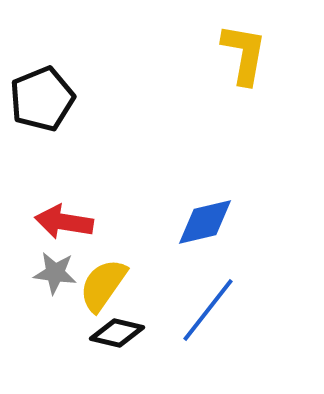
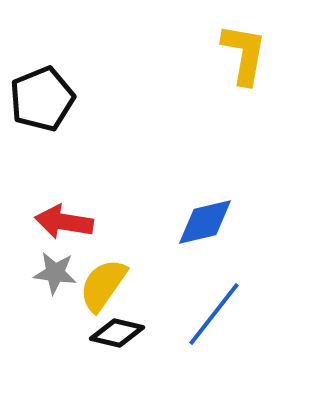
blue line: moved 6 px right, 4 px down
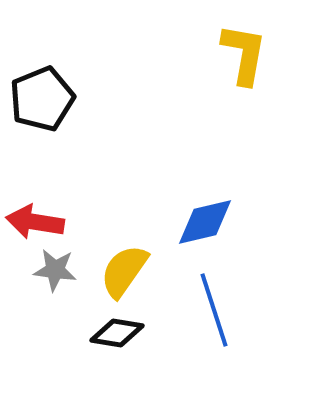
red arrow: moved 29 px left
gray star: moved 3 px up
yellow semicircle: moved 21 px right, 14 px up
blue line: moved 4 px up; rotated 56 degrees counterclockwise
black diamond: rotated 4 degrees counterclockwise
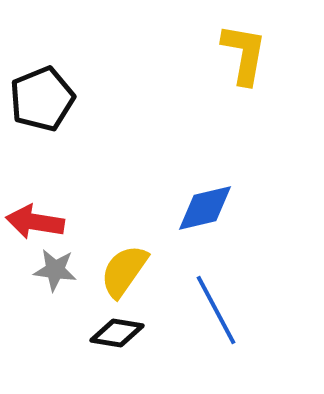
blue diamond: moved 14 px up
blue line: moved 2 px right; rotated 10 degrees counterclockwise
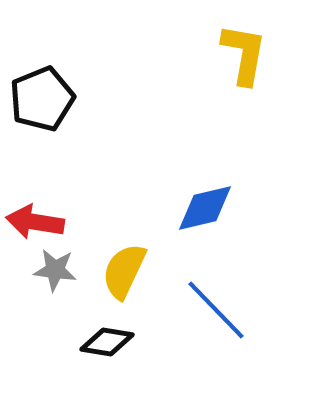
yellow semicircle: rotated 10 degrees counterclockwise
blue line: rotated 16 degrees counterclockwise
black diamond: moved 10 px left, 9 px down
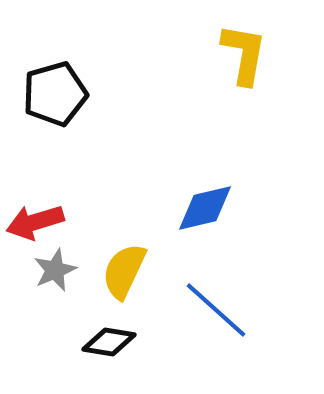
black pentagon: moved 13 px right, 5 px up; rotated 6 degrees clockwise
red arrow: rotated 26 degrees counterclockwise
gray star: rotated 30 degrees counterclockwise
blue line: rotated 4 degrees counterclockwise
black diamond: moved 2 px right
